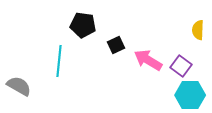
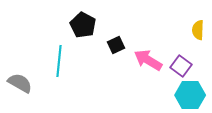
black pentagon: rotated 20 degrees clockwise
gray semicircle: moved 1 px right, 3 px up
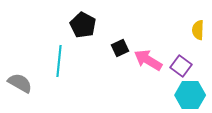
black square: moved 4 px right, 3 px down
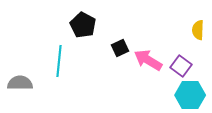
gray semicircle: rotated 30 degrees counterclockwise
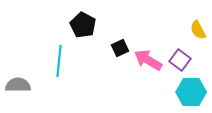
yellow semicircle: rotated 30 degrees counterclockwise
purple square: moved 1 px left, 6 px up
gray semicircle: moved 2 px left, 2 px down
cyan hexagon: moved 1 px right, 3 px up
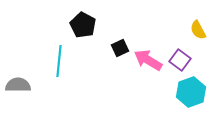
cyan hexagon: rotated 20 degrees counterclockwise
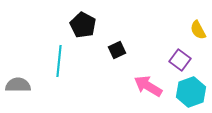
black square: moved 3 px left, 2 px down
pink arrow: moved 26 px down
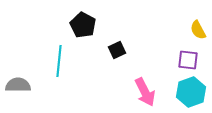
purple square: moved 8 px right; rotated 30 degrees counterclockwise
pink arrow: moved 3 px left, 6 px down; rotated 148 degrees counterclockwise
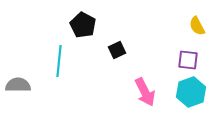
yellow semicircle: moved 1 px left, 4 px up
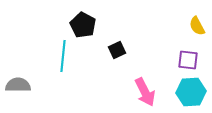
cyan line: moved 4 px right, 5 px up
cyan hexagon: rotated 16 degrees clockwise
